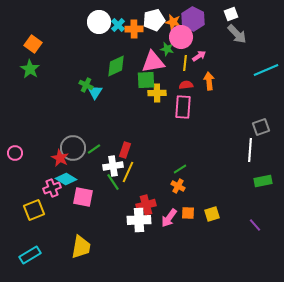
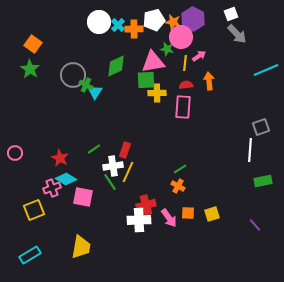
gray circle at (73, 148): moved 73 px up
green line at (113, 182): moved 3 px left
pink arrow at (169, 218): rotated 72 degrees counterclockwise
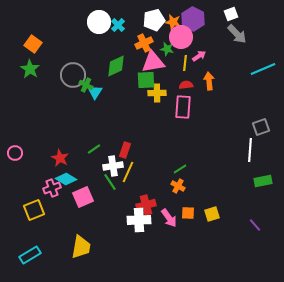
orange cross at (134, 29): moved 10 px right, 14 px down; rotated 24 degrees counterclockwise
cyan line at (266, 70): moved 3 px left, 1 px up
pink square at (83, 197): rotated 35 degrees counterclockwise
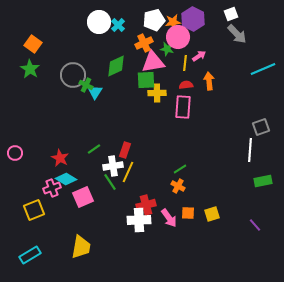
orange star at (173, 22): rotated 21 degrees counterclockwise
pink circle at (181, 37): moved 3 px left
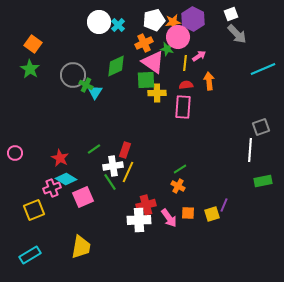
pink triangle at (153, 62): rotated 45 degrees clockwise
purple line at (255, 225): moved 31 px left, 20 px up; rotated 64 degrees clockwise
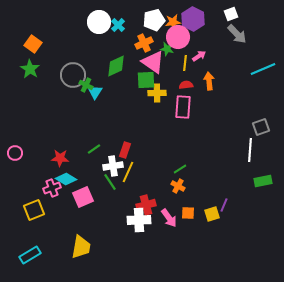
red star at (60, 158): rotated 24 degrees counterclockwise
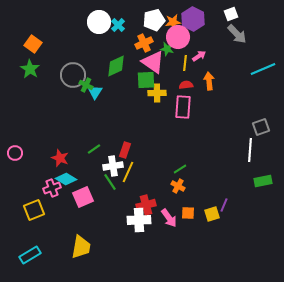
red star at (60, 158): rotated 18 degrees clockwise
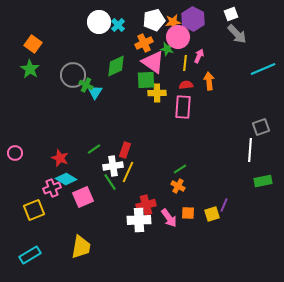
pink arrow at (199, 56): rotated 32 degrees counterclockwise
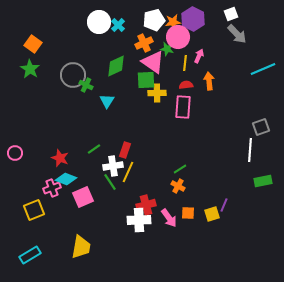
cyan triangle at (95, 92): moved 12 px right, 9 px down
cyan diamond at (66, 179): rotated 10 degrees counterclockwise
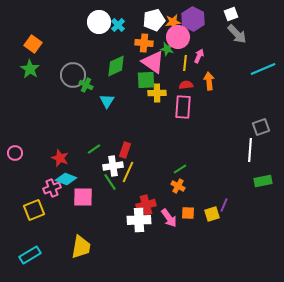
orange cross at (144, 43): rotated 30 degrees clockwise
pink square at (83, 197): rotated 25 degrees clockwise
